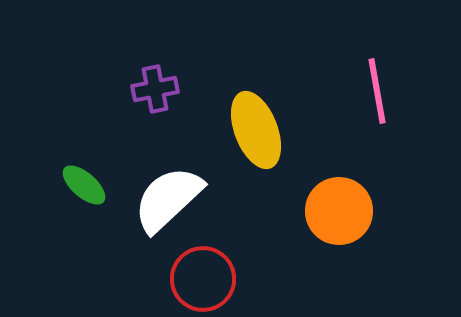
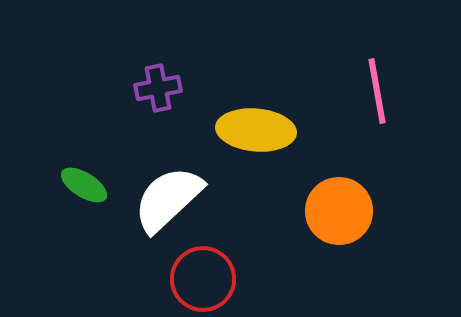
purple cross: moved 3 px right, 1 px up
yellow ellipse: rotated 64 degrees counterclockwise
green ellipse: rotated 9 degrees counterclockwise
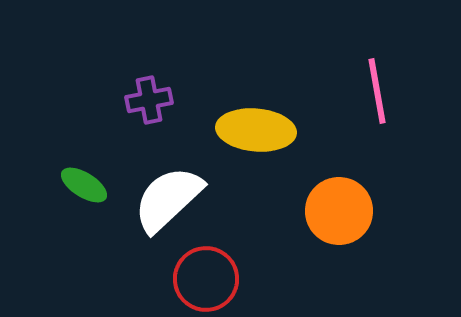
purple cross: moved 9 px left, 12 px down
red circle: moved 3 px right
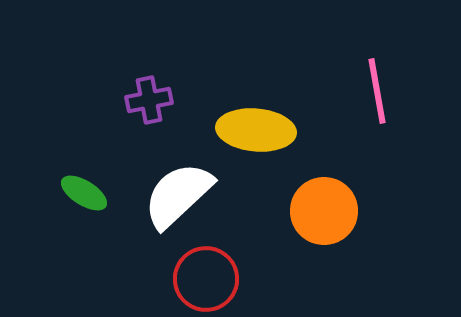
green ellipse: moved 8 px down
white semicircle: moved 10 px right, 4 px up
orange circle: moved 15 px left
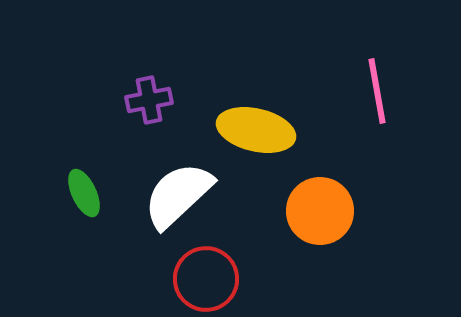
yellow ellipse: rotated 8 degrees clockwise
green ellipse: rotated 33 degrees clockwise
orange circle: moved 4 px left
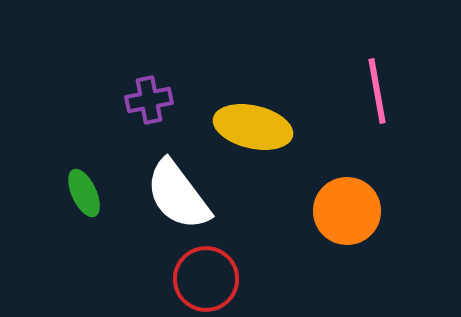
yellow ellipse: moved 3 px left, 3 px up
white semicircle: rotated 84 degrees counterclockwise
orange circle: moved 27 px right
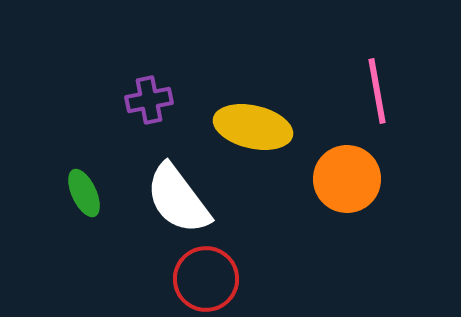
white semicircle: moved 4 px down
orange circle: moved 32 px up
